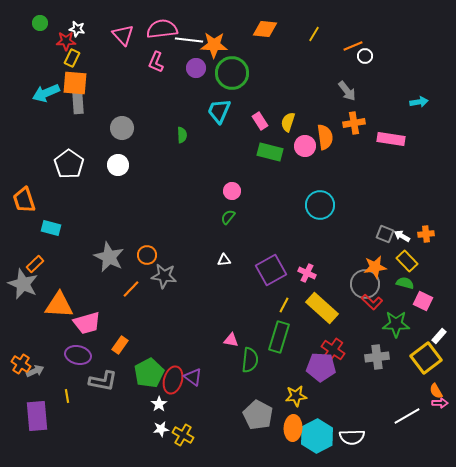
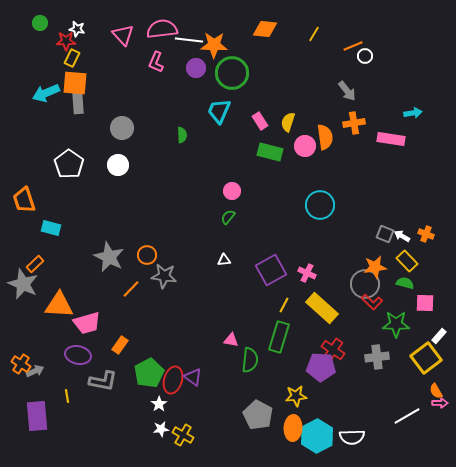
cyan arrow at (419, 102): moved 6 px left, 11 px down
orange cross at (426, 234): rotated 28 degrees clockwise
pink square at (423, 301): moved 2 px right, 2 px down; rotated 24 degrees counterclockwise
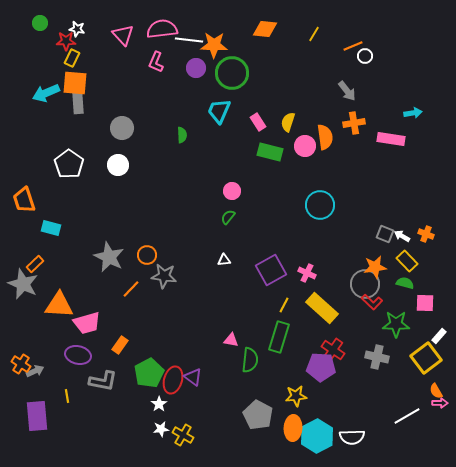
pink rectangle at (260, 121): moved 2 px left, 1 px down
gray cross at (377, 357): rotated 20 degrees clockwise
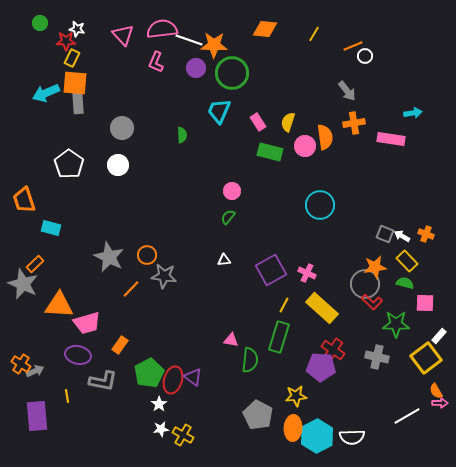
white line at (189, 40): rotated 12 degrees clockwise
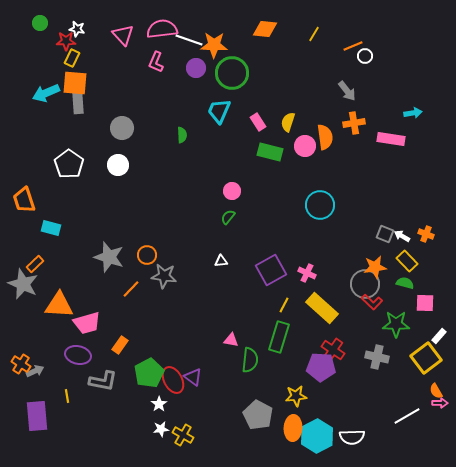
gray star at (109, 257): rotated 8 degrees counterclockwise
white triangle at (224, 260): moved 3 px left, 1 px down
red ellipse at (173, 380): rotated 44 degrees counterclockwise
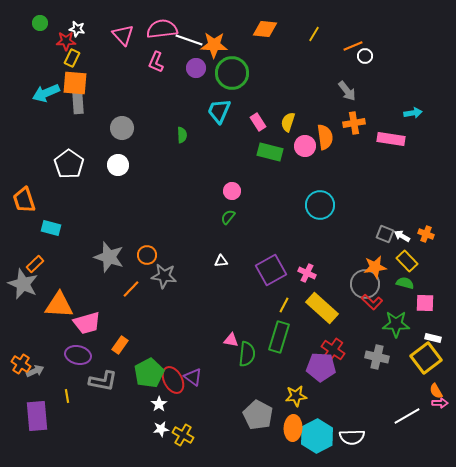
white rectangle at (439, 336): moved 6 px left, 2 px down; rotated 63 degrees clockwise
green semicircle at (250, 360): moved 3 px left, 6 px up
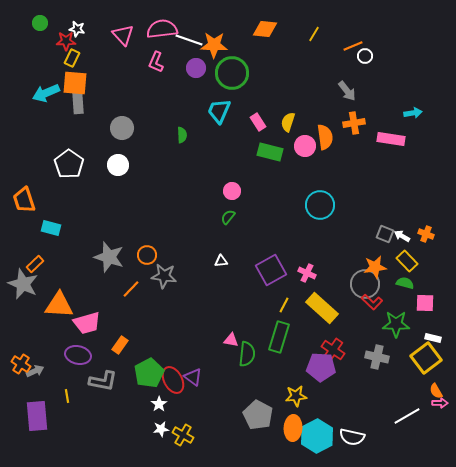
white semicircle at (352, 437): rotated 15 degrees clockwise
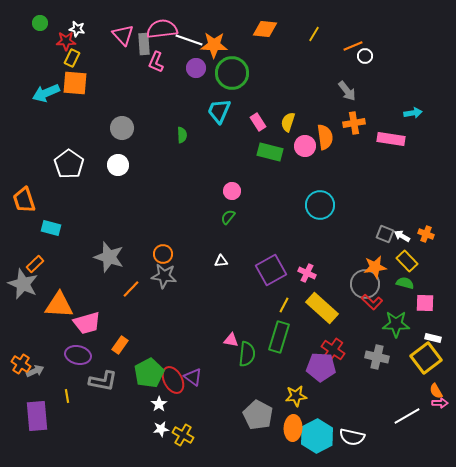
gray rectangle at (78, 103): moved 66 px right, 59 px up
orange circle at (147, 255): moved 16 px right, 1 px up
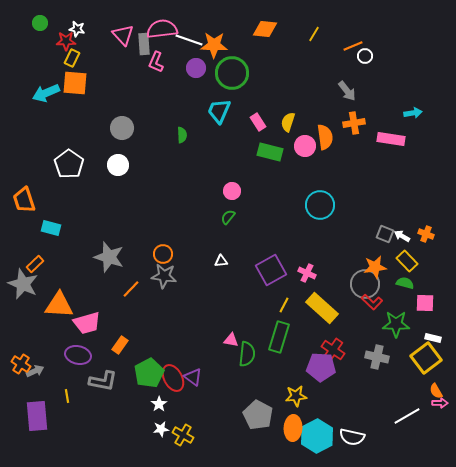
red ellipse at (173, 380): moved 2 px up
